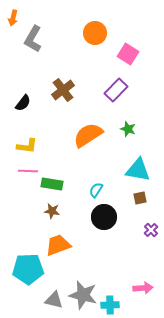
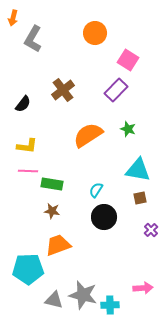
pink square: moved 6 px down
black semicircle: moved 1 px down
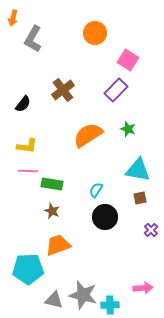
brown star: rotated 14 degrees clockwise
black circle: moved 1 px right
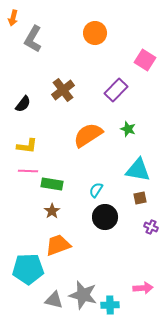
pink square: moved 17 px right
brown star: rotated 14 degrees clockwise
purple cross: moved 3 px up; rotated 24 degrees counterclockwise
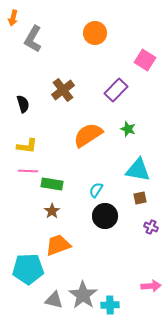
black semicircle: rotated 54 degrees counterclockwise
black circle: moved 1 px up
pink arrow: moved 8 px right, 2 px up
gray star: rotated 20 degrees clockwise
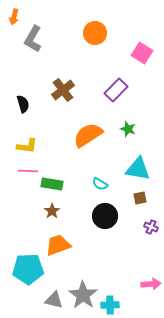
orange arrow: moved 1 px right, 1 px up
pink square: moved 3 px left, 7 px up
cyan triangle: moved 1 px up
cyan semicircle: moved 4 px right, 6 px up; rotated 91 degrees counterclockwise
pink arrow: moved 2 px up
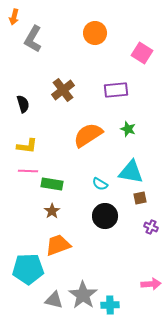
purple rectangle: rotated 40 degrees clockwise
cyan triangle: moved 7 px left, 3 px down
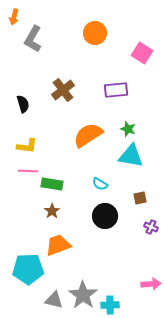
cyan triangle: moved 16 px up
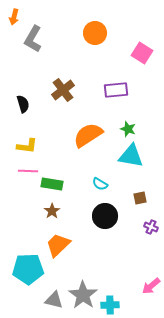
orange trapezoid: rotated 24 degrees counterclockwise
pink arrow: moved 2 px down; rotated 144 degrees clockwise
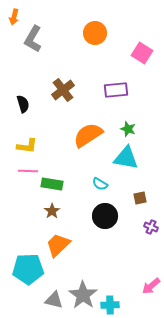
cyan triangle: moved 5 px left, 2 px down
